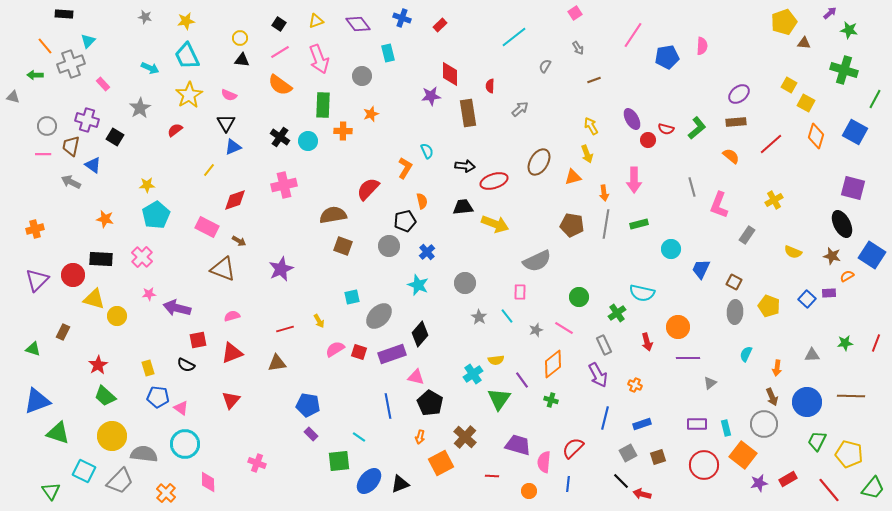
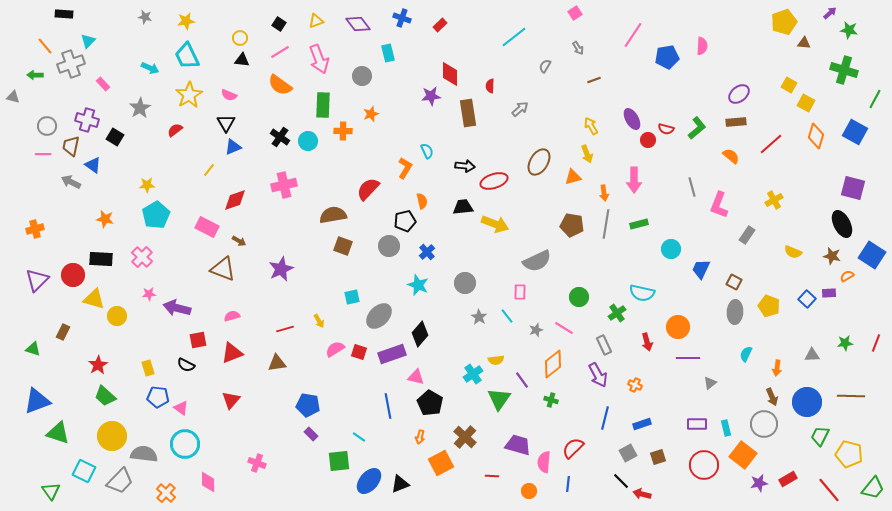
green trapezoid at (817, 441): moved 3 px right, 5 px up
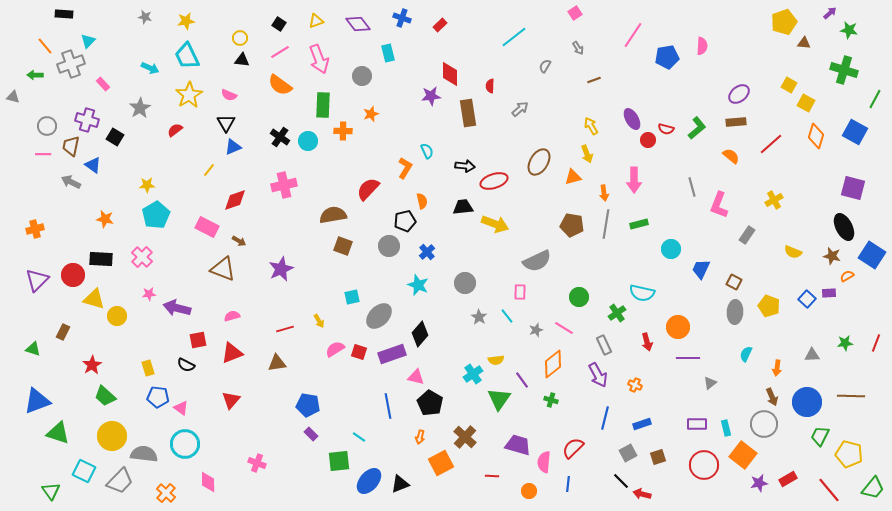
black ellipse at (842, 224): moved 2 px right, 3 px down
red star at (98, 365): moved 6 px left
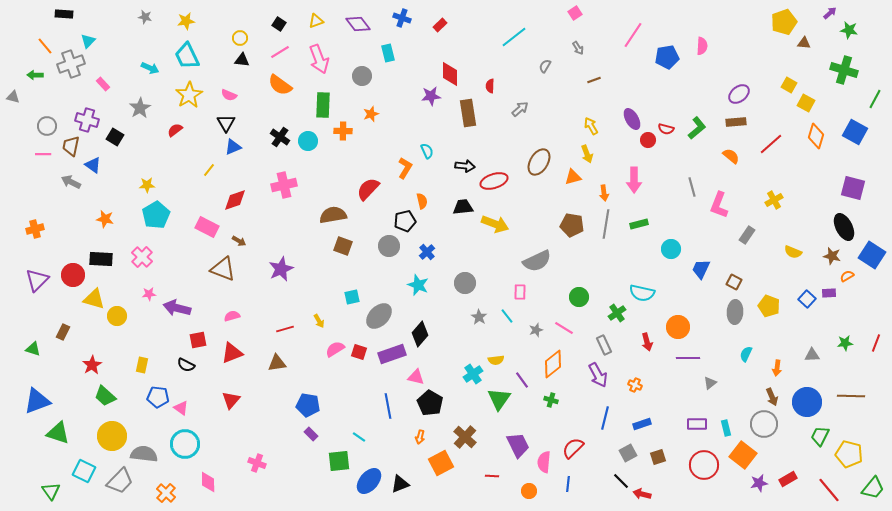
yellow rectangle at (148, 368): moved 6 px left, 3 px up; rotated 28 degrees clockwise
purple trapezoid at (518, 445): rotated 48 degrees clockwise
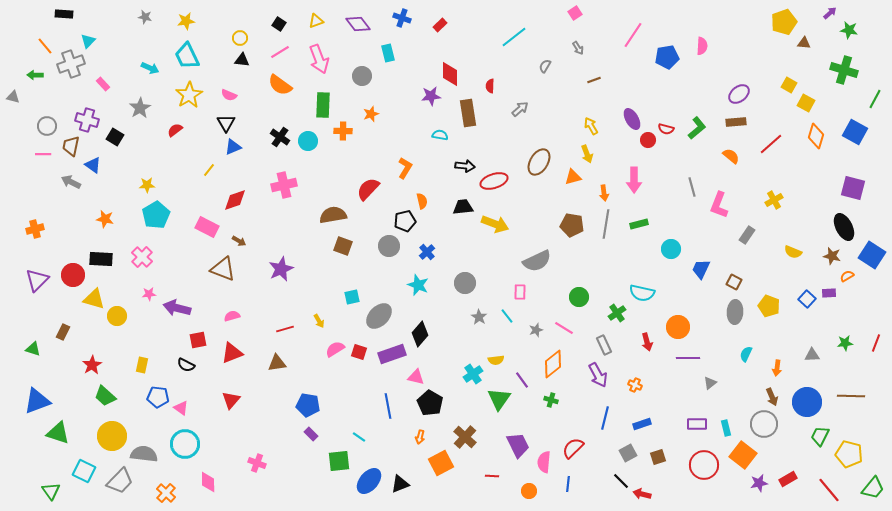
cyan semicircle at (427, 151): moved 13 px right, 16 px up; rotated 56 degrees counterclockwise
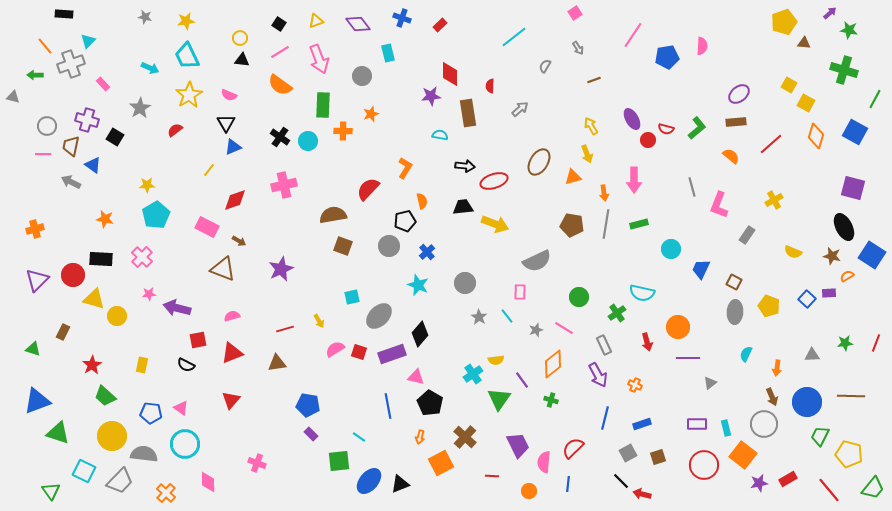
blue pentagon at (158, 397): moved 7 px left, 16 px down
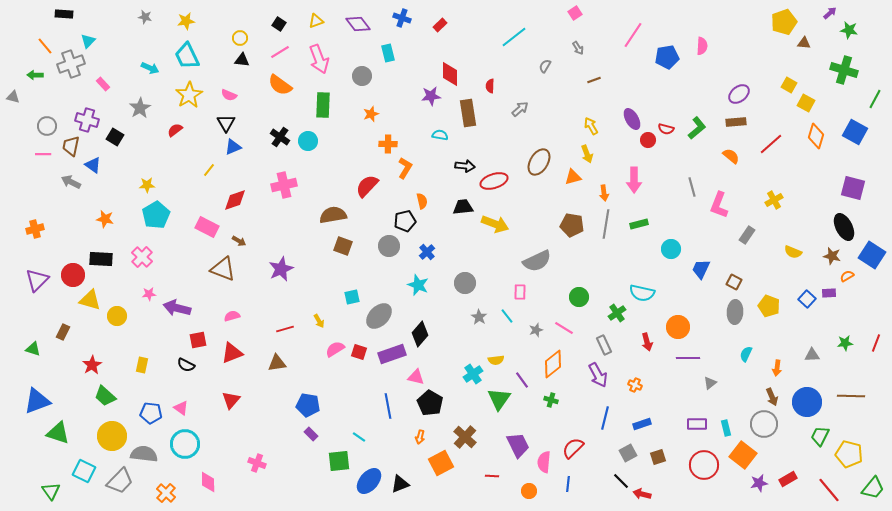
orange cross at (343, 131): moved 45 px right, 13 px down
red semicircle at (368, 189): moved 1 px left, 3 px up
yellow triangle at (94, 299): moved 4 px left, 1 px down
